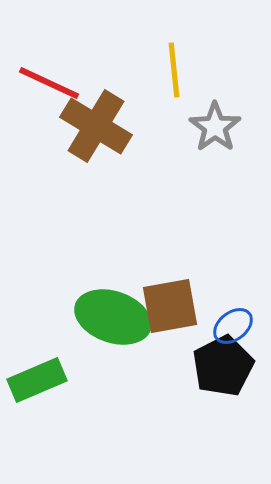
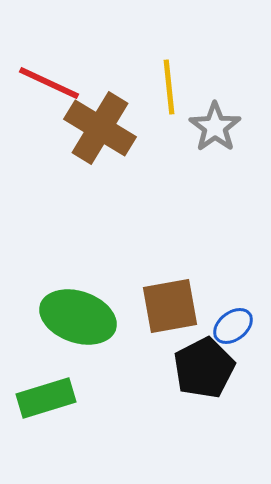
yellow line: moved 5 px left, 17 px down
brown cross: moved 4 px right, 2 px down
green ellipse: moved 35 px left
black pentagon: moved 19 px left, 2 px down
green rectangle: moved 9 px right, 18 px down; rotated 6 degrees clockwise
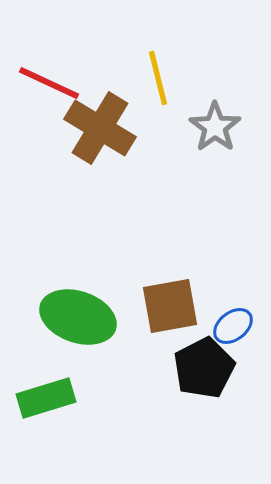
yellow line: moved 11 px left, 9 px up; rotated 8 degrees counterclockwise
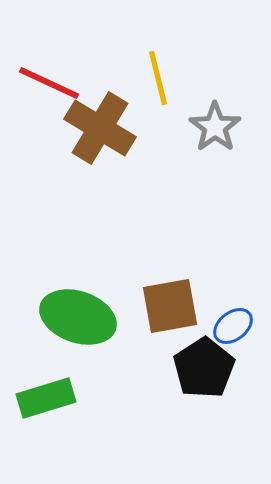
black pentagon: rotated 6 degrees counterclockwise
